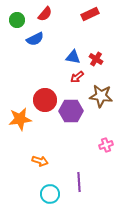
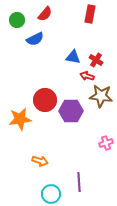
red rectangle: rotated 54 degrees counterclockwise
red cross: moved 1 px down
red arrow: moved 10 px right, 1 px up; rotated 56 degrees clockwise
pink cross: moved 2 px up
cyan circle: moved 1 px right
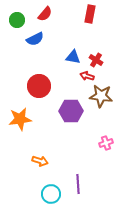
red circle: moved 6 px left, 14 px up
purple line: moved 1 px left, 2 px down
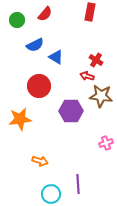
red rectangle: moved 2 px up
blue semicircle: moved 6 px down
blue triangle: moved 17 px left; rotated 21 degrees clockwise
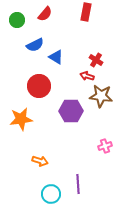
red rectangle: moved 4 px left
orange star: moved 1 px right
pink cross: moved 1 px left, 3 px down
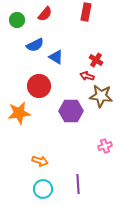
orange star: moved 2 px left, 6 px up
cyan circle: moved 8 px left, 5 px up
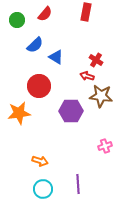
blue semicircle: rotated 18 degrees counterclockwise
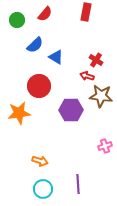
purple hexagon: moved 1 px up
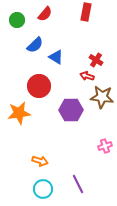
brown star: moved 1 px right, 1 px down
purple line: rotated 24 degrees counterclockwise
